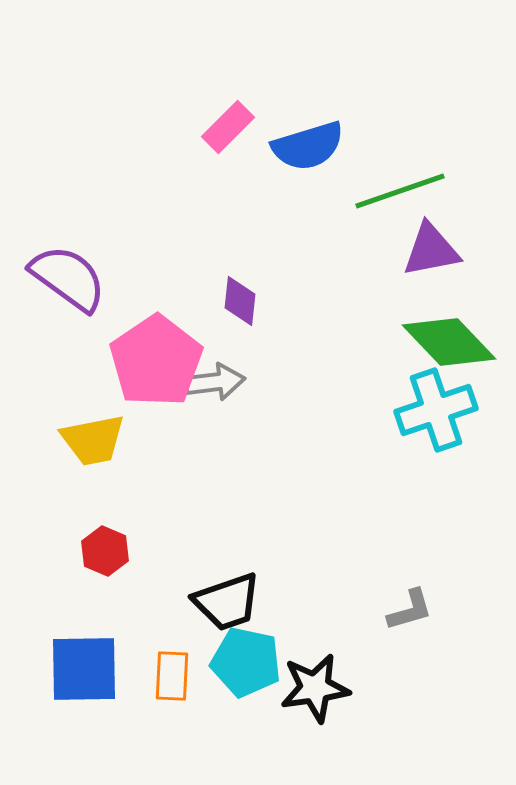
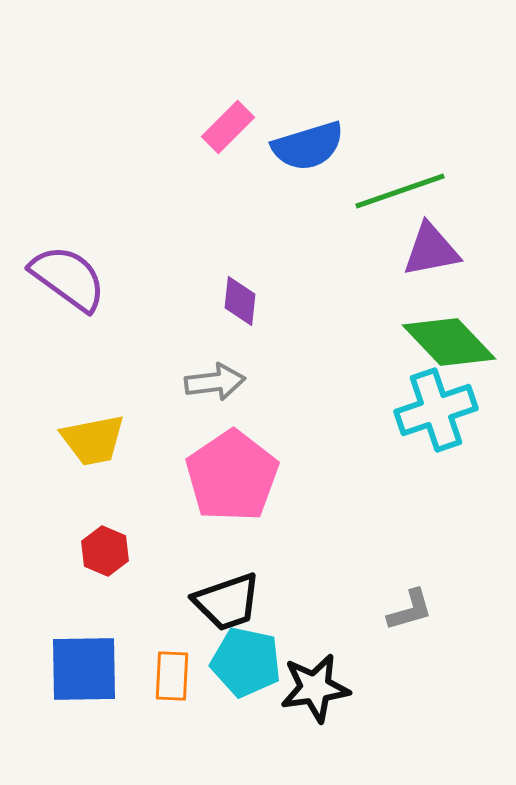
pink pentagon: moved 76 px right, 115 px down
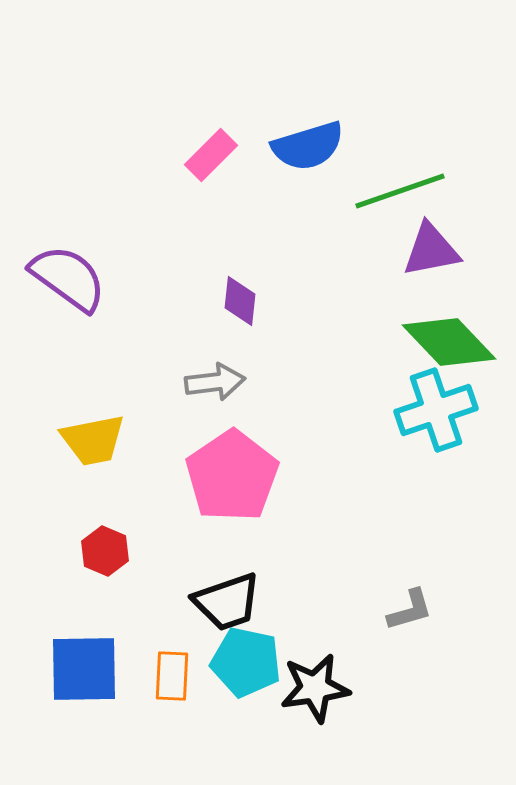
pink rectangle: moved 17 px left, 28 px down
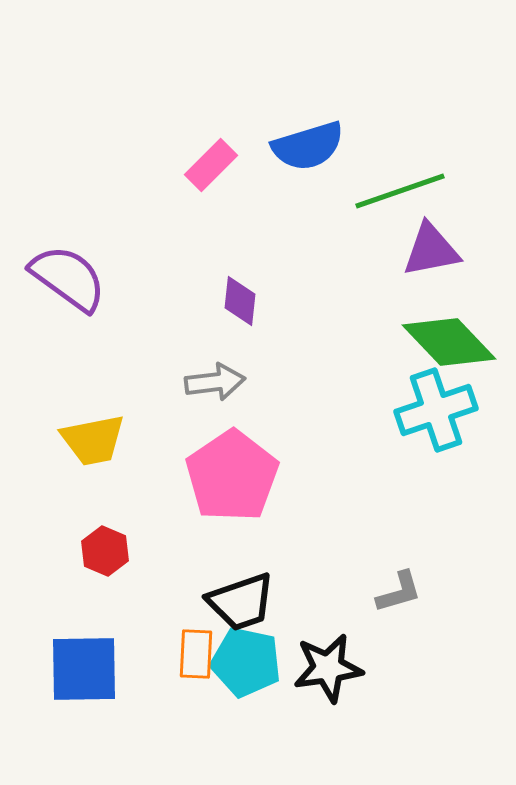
pink rectangle: moved 10 px down
black trapezoid: moved 14 px right
gray L-shape: moved 11 px left, 18 px up
orange rectangle: moved 24 px right, 22 px up
black star: moved 13 px right, 20 px up
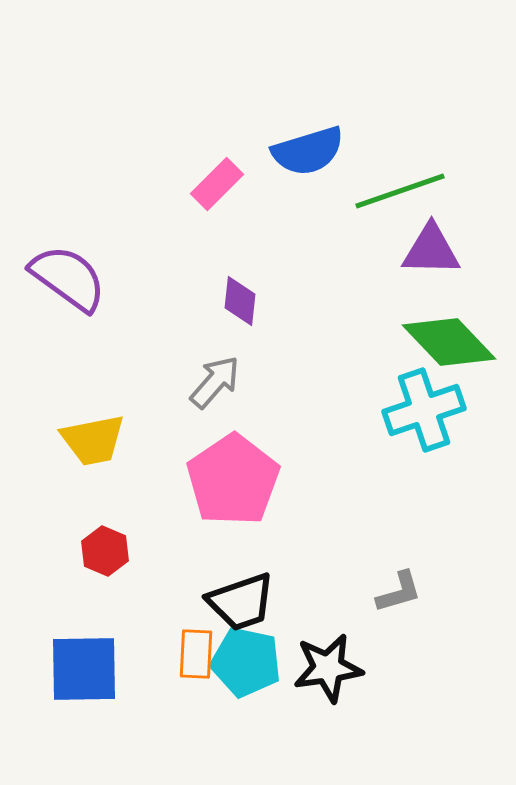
blue semicircle: moved 5 px down
pink rectangle: moved 6 px right, 19 px down
purple triangle: rotated 12 degrees clockwise
gray arrow: rotated 42 degrees counterclockwise
cyan cross: moved 12 px left
pink pentagon: moved 1 px right, 4 px down
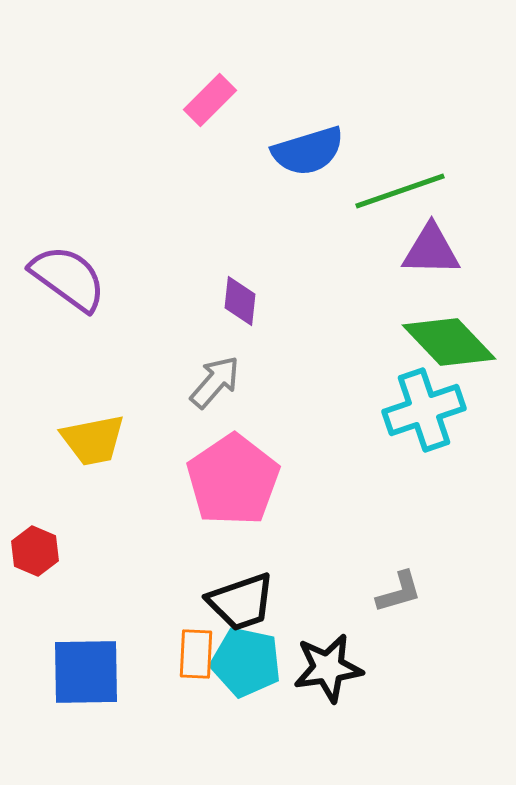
pink rectangle: moved 7 px left, 84 px up
red hexagon: moved 70 px left
blue square: moved 2 px right, 3 px down
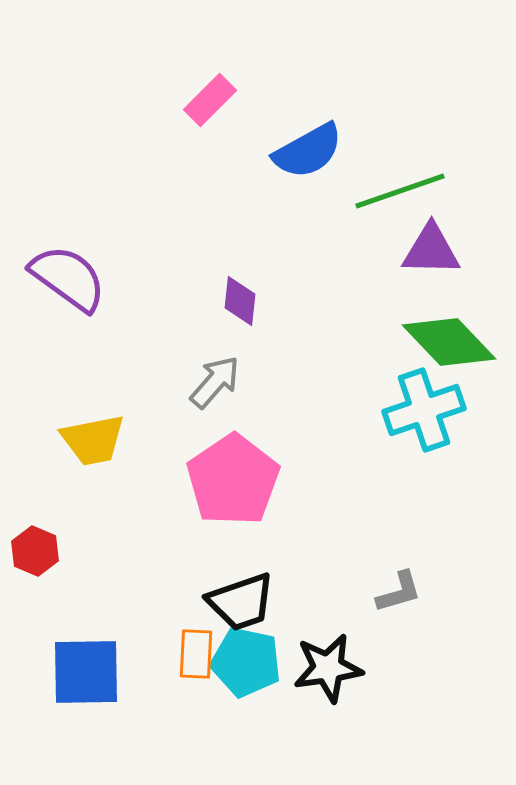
blue semicircle: rotated 12 degrees counterclockwise
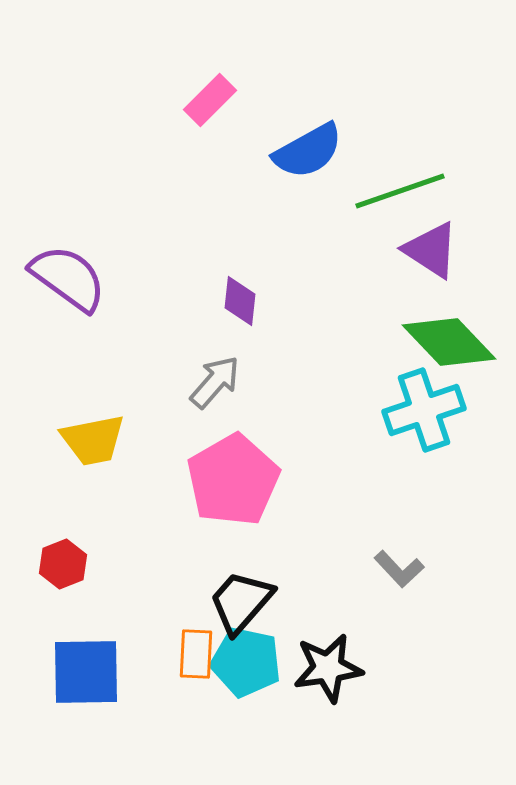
purple triangle: rotated 32 degrees clockwise
pink pentagon: rotated 4 degrees clockwise
red hexagon: moved 28 px right, 13 px down; rotated 15 degrees clockwise
gray L-shape: moved 23 px up; rotated 63 degrees clockwise
black trapezoid: rotated 150 degrees clockwise
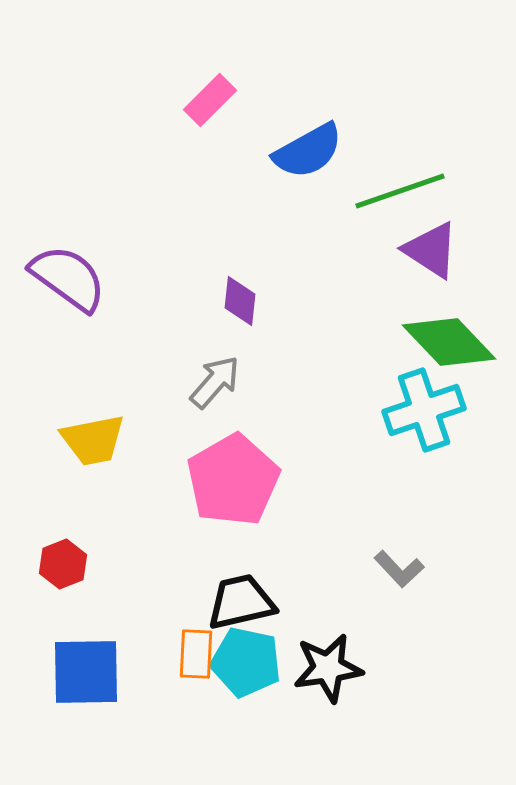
black trapezoid: rotated 36 degrees clockwise
